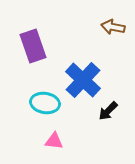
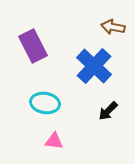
purple rectangle: rotated 8 degrees counterclockwise
blue cross: moved 11 px right, 14 px up
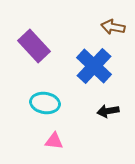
purple rectangle: moved 1 px right; rotated 16 degrees counterclockwise
black arrow: rotated 35 degrees clockwise
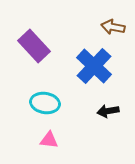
pink triangle: moved 5 px left, 1 px up
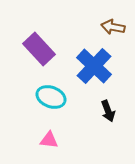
purple rectangle: moved 5 px right, 3 px down
cyan ellipse: moved 6 px right, 6 px up; rotated 12 degrees clockwise
black arrow: rotated 100 degrees counterclockwise
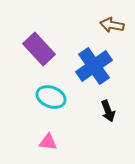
brown arrow: moved 1 px left, 2 px up
blue cross: rotated 12 degrees clockwise
pink triangle: moved 1 px left, 2 px down
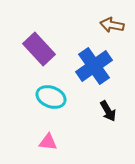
black arrow: rotated 10 degrees counterclockwise
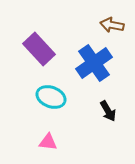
blue cross: moved 3 px up
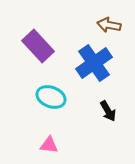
brown arrow: moved 3 px left
purple rectangle: moved 1 px left, 3 px up
pink triangle: moved 1 px right, 3 px down
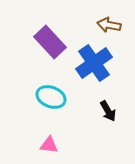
purple rectangle: moved 12 px right, 4 px up
